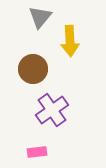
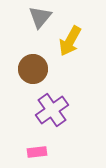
yellow arrow: rotated 32 degrees clockwise
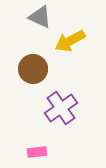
gray triangle: rotated 45 degrees counterclockwise
yellow arrow: rotated 32 degrees clockwise
purple cross: moved 9 px right, 2 px up
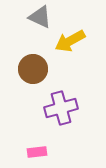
purple cross: rotated 20 degrees clockwise
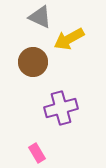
yellow arrow: moved 1 px left, 2 px up
brown circle: moved 7 px up
pink rectangle: moved 1 px down; rotated 66 degrees clockwise
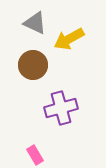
gray triangle: moved 5 px left, 6 px down
brown circle: moved 3 px down
pink rectangle: moved 2 px left, 2 px down
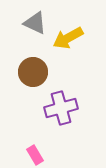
yellow arrow: moved 1 px left, 1 px up
brown circle: moved 7 px down
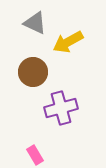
yellow arrow: moved 4 px down
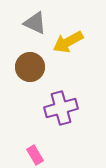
brown circle: moved 3 px left, 5 px up
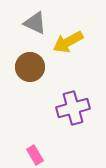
purple cross: moved 12 px right
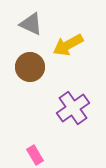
gray triangle: moved 4 px left, 1 px down
yellow arrow: moved 3 px down
purple cross: rotated 20 degrees counterclockwise
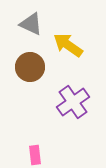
yellow arrow: rotated 64 degrees clockwise
purple cross: moved 6 px up
pink rectangle: rotated 24 degrees clockwise
